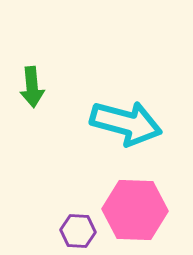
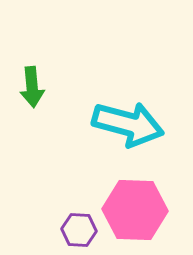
cyan arrow: moved 2 px right, 1 px down
purple hexagon: moved 1 px right, 1 px up
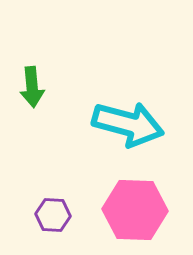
purple hexagon: moved 26 px left, 15 px up
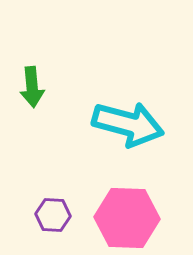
pink hexagon: moved 8 px left, 8 px down
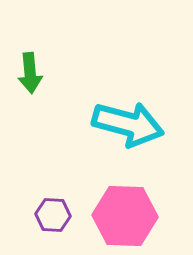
green arrow: moved 2 px left, 14 px up
pink hexagon: moved 2 px left, 2 px up
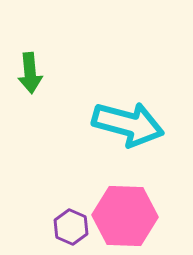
purple hexagon: moved 18 px right, 12 px down; rotated 20 degrees clockwise
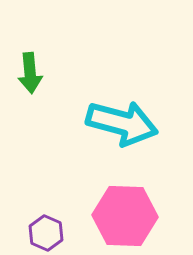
cyan arrow: moved 6 px left, 1 px up
purple hexagon: moved 25 px left, 6 px down
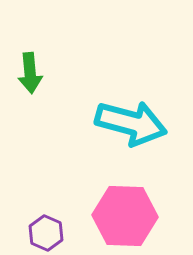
cyan arrow: moved 9 px right
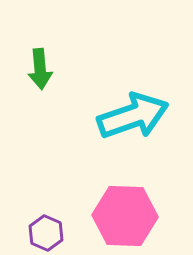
green arrow: moved 10 px right, 4 px up
cyan arrow: moved 2 px right, 7 px up; rotated 34 degrees counterclockwise
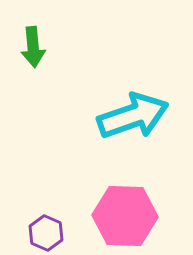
green arrow: moved 7 px left, 22 px up
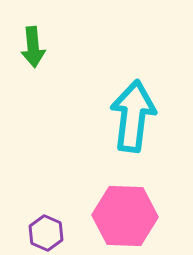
cyan arrow: rotated 64 degrees counterclockwise
